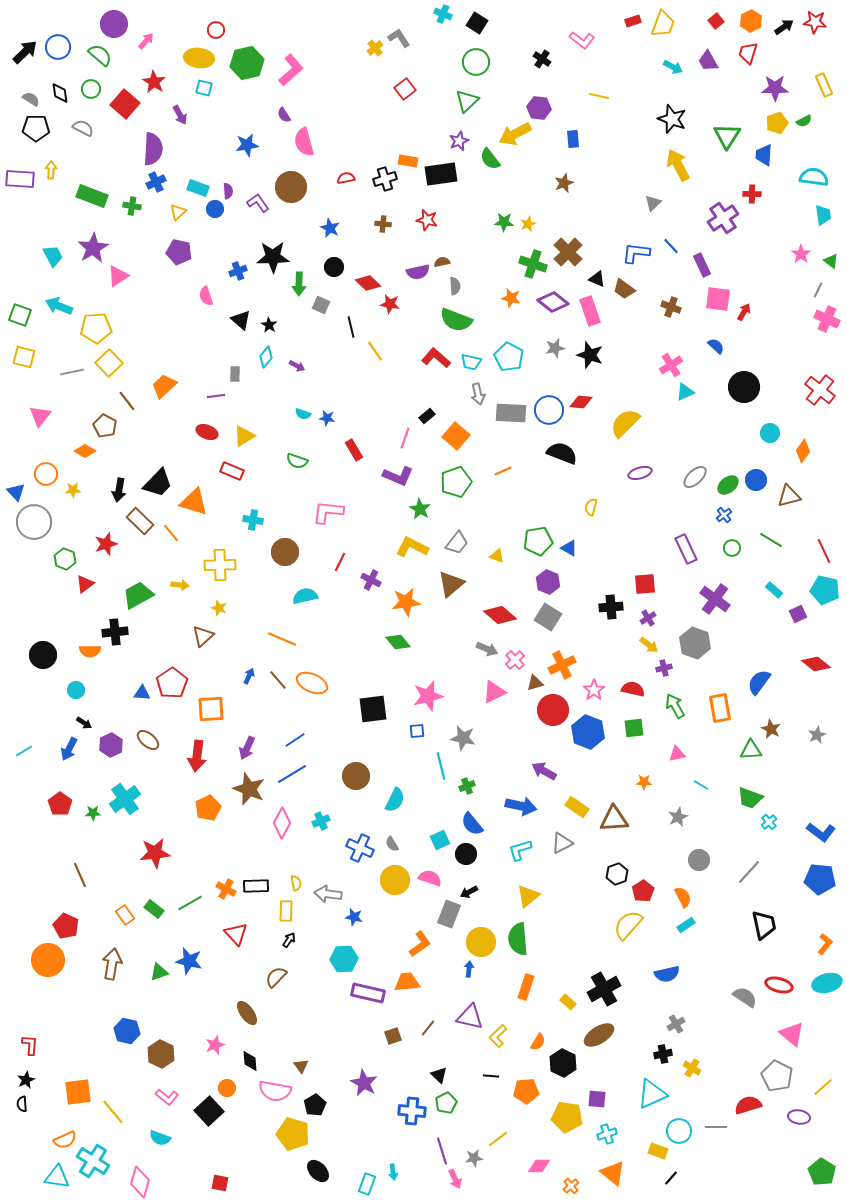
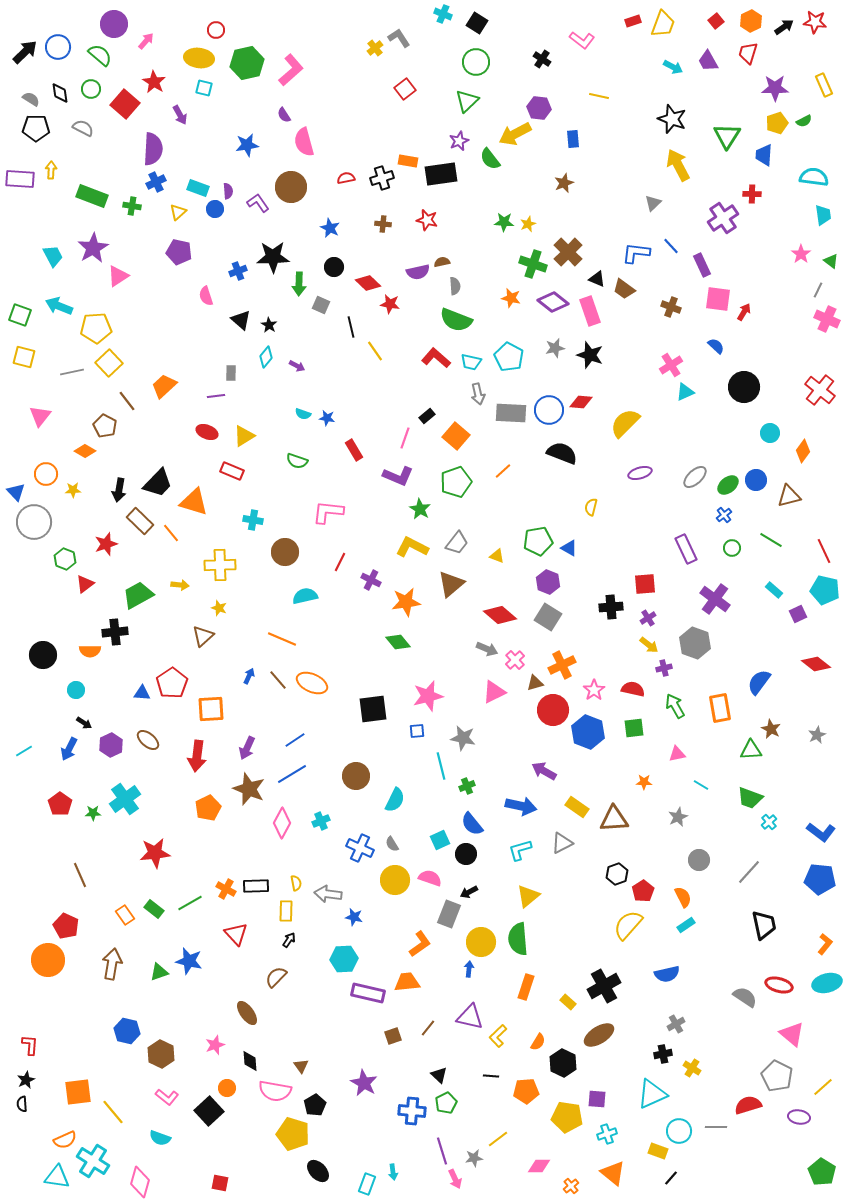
black cross at (385, 179): moved 3 px left, 1 px up
gray rectangle at (235, 374): moved 4 px left, 1 px up
orange line at (503, 471): rotated 18 degrees counterclockwise
black cross at (604, 989): moved 3 px up
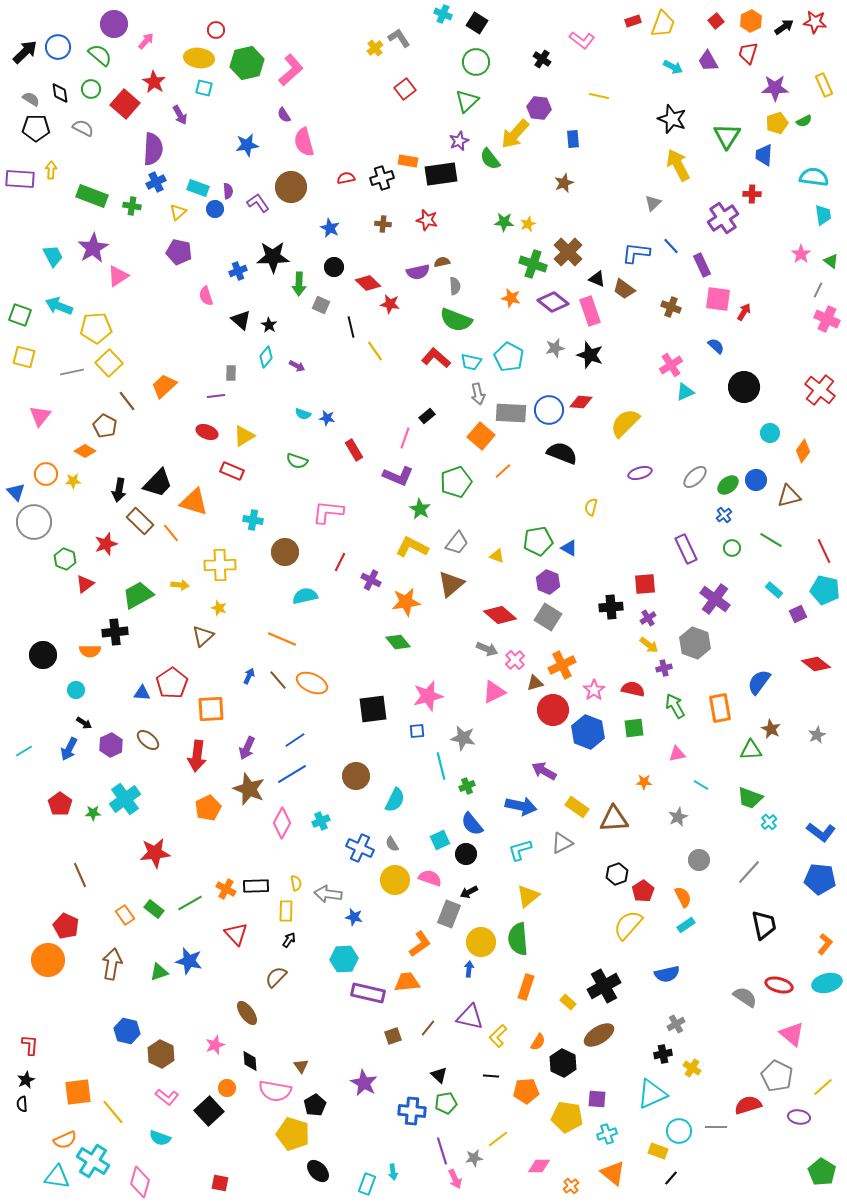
yellow arrow at (515, 134): rotated 20 degrees counterclockwise
orange square at (456, 436): moved 25 px right
yellow star at (73, 490): moved 9 px up
green pentagon at (446, 1103): rotated 15 degrees clockwise
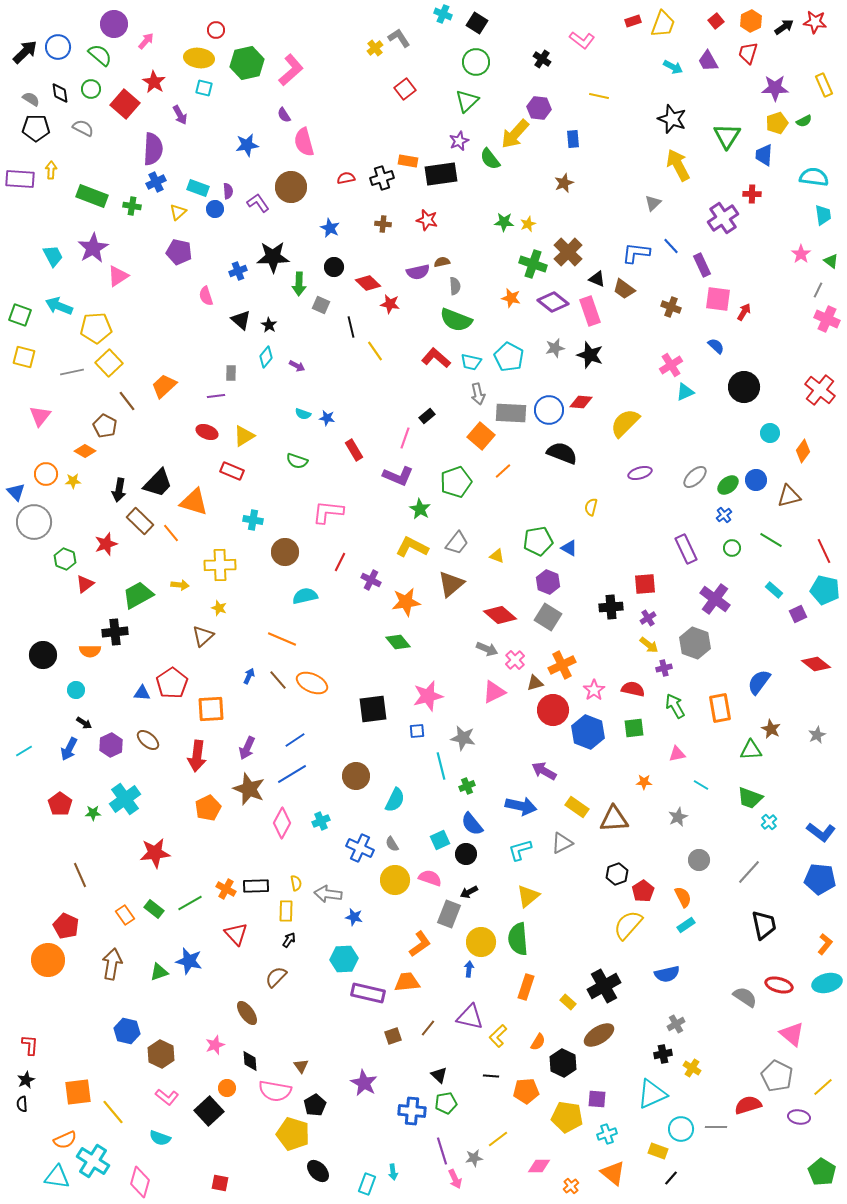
cyan circle at (679, 1131): moved 2 px right, 2 px up
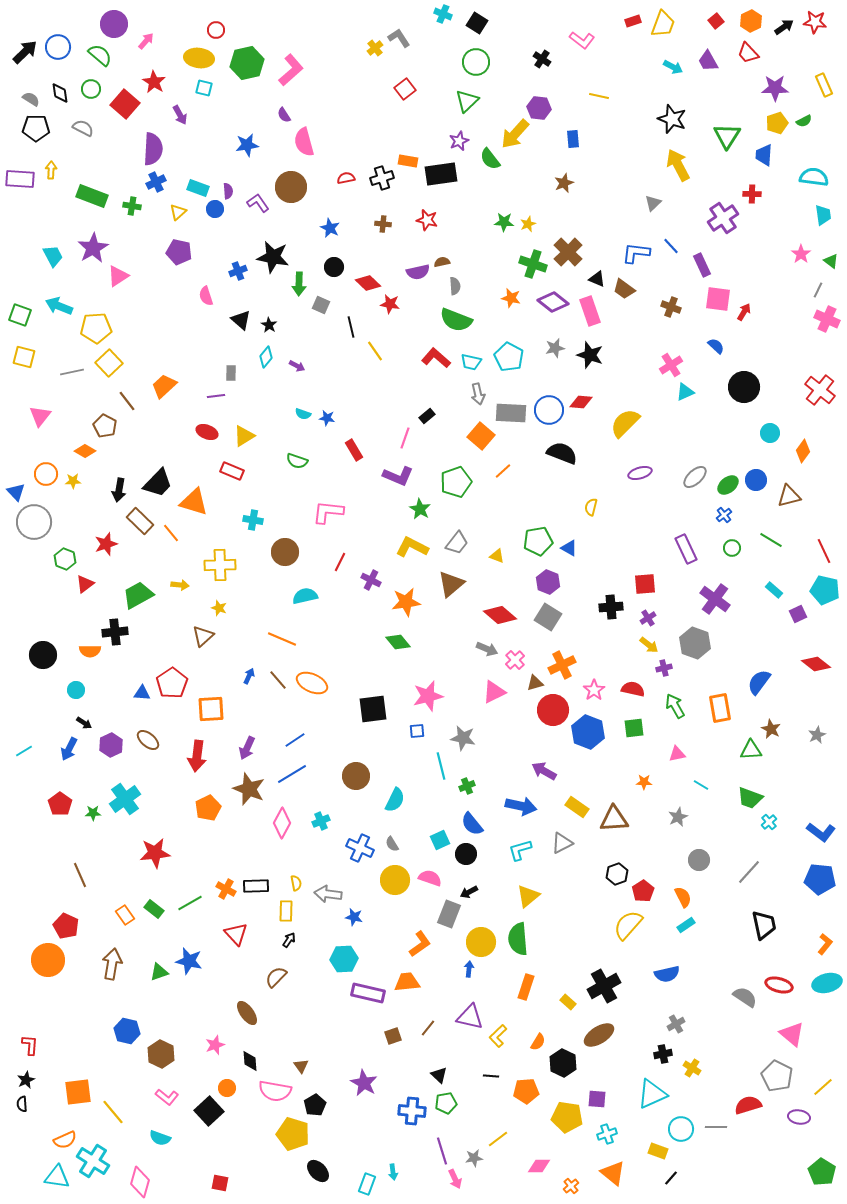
red trapezoid at (748, 53): rotated 60 degrees counterclockwise
black star at (273, 257): rotated 12 degrees clockwise
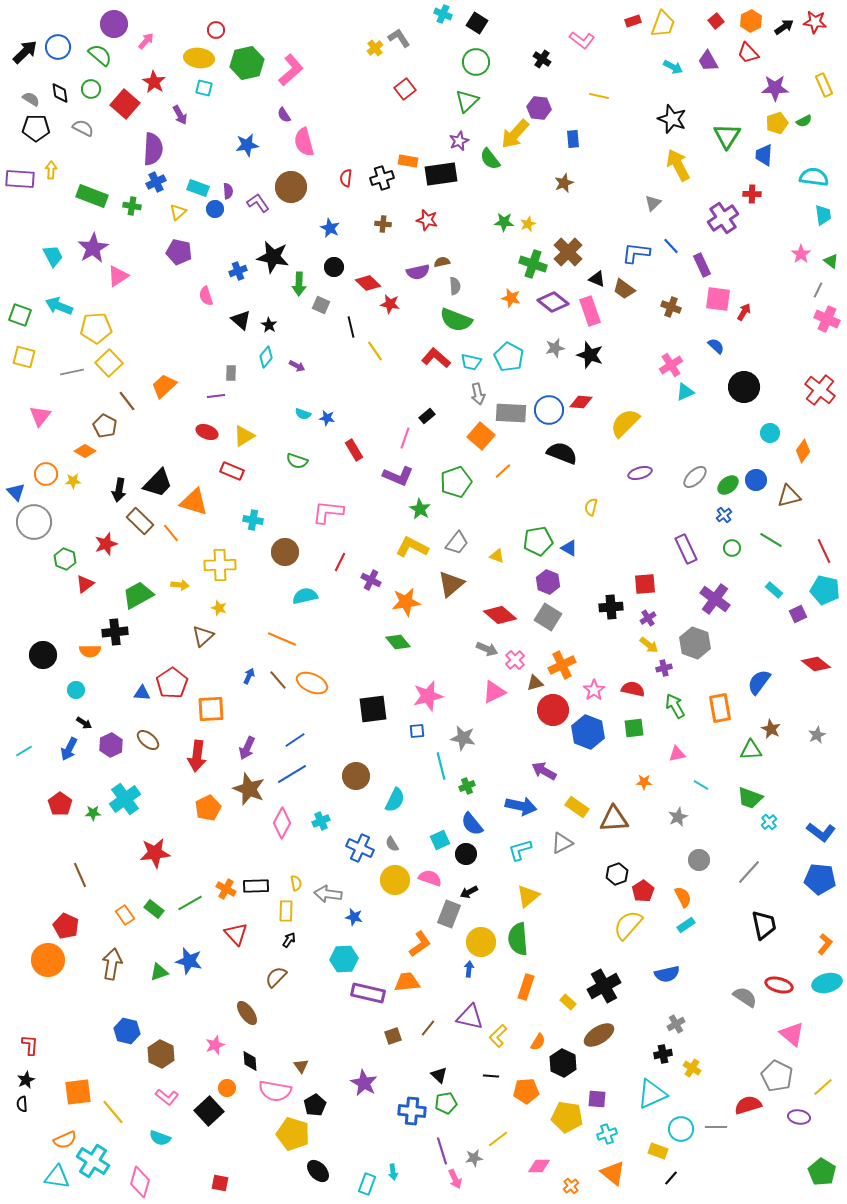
red semicircle at (346, 178): rotated 72 degrees counterclockwise
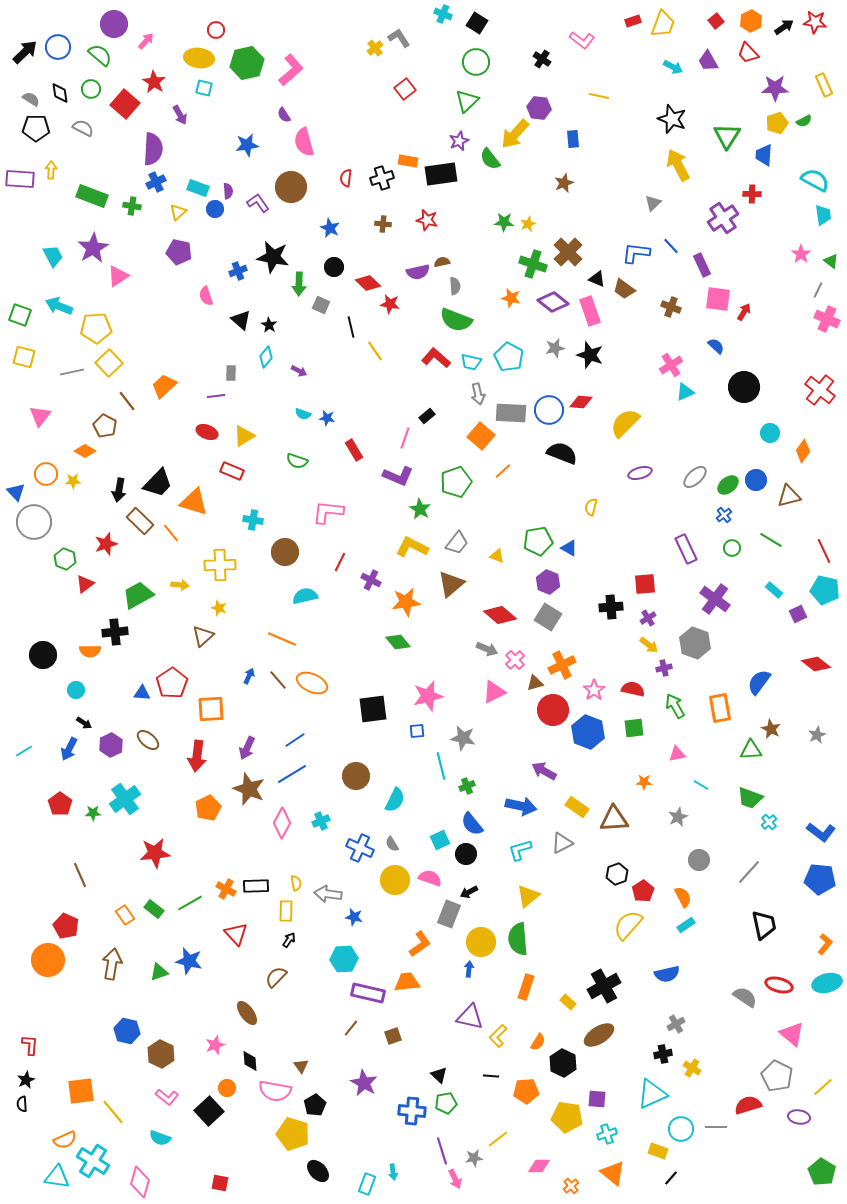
cyan semicircle at (814, 177): moved 1 px right, 3 px down; rotated 20 degrees clockwise
purple arrow at (297, 366): moved 2 px right, 5 px down
brown line at (428, 1028): moved 77 px left
orange square at (78, 1092): moved 3 px right, 1 px up
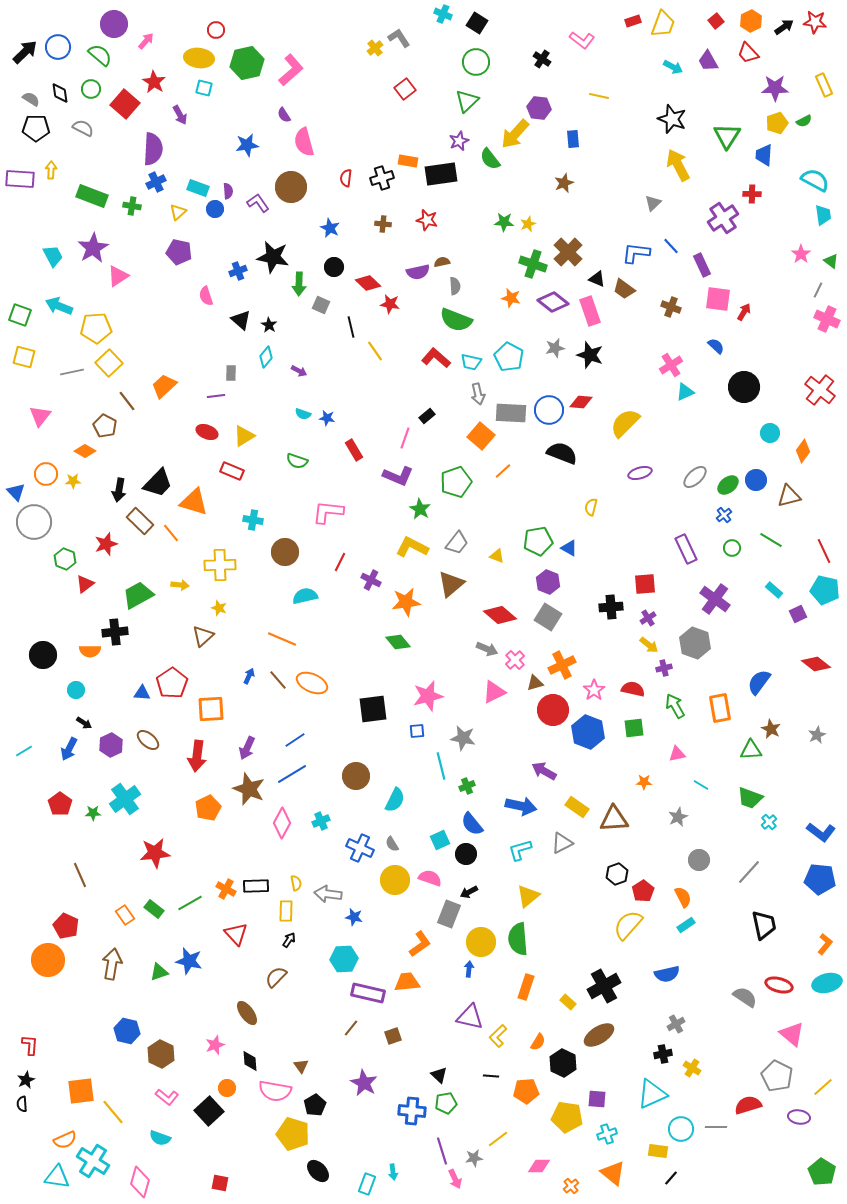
yellow rectangle at (658, 1151): rotated 12 degrees counterclockwise
